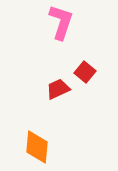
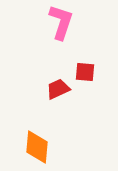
red square: rotated 35 degrees counterclockwise
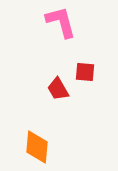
pink L-shape: rotated 33 degrees counterclockwise
red trapezoid: rotated 95 degrees counterclockwise
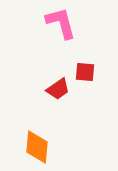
pink L-shape: moved 1 px down
red trapezoid: rotated 95 degrees counterclockwise
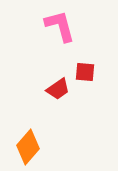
pink L-shape: moved 1 px left, 3 px down
orange diamond: moved 9 px left; rotated 36 degrees clockwise
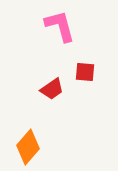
red trapezoid: moved 6 px left
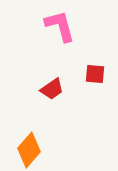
red square: moved 10 px right, 2 px down
orange diamond: moved 1 px right, 3 px down
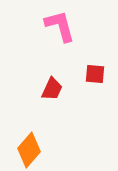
red trapezoid: rotated 30 degrees counterclockwise
